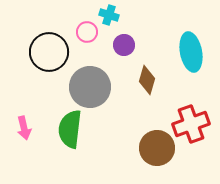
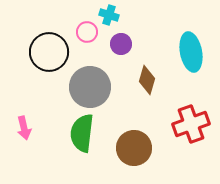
purple circle: moved 3 px left, 1 px up
green semicircle: moved 12 px right, 4 px down
brown circle: moved 23 px left
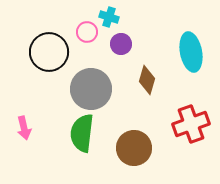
cyan cross: moved 2 px down
gray circle: moved 1 px right, 2 px down
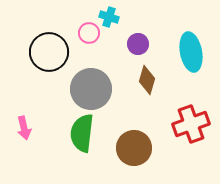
pink circle: moved 2 px right, 1 px down
purple circle: moved 17 px right
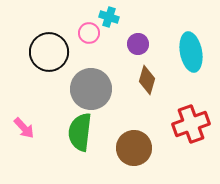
pink arrow: rotated 30 degrees counterclockwise
green semicircle: moved 2 px left, 1 px up
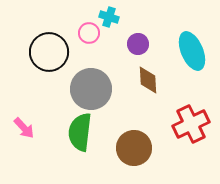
cyan ellipse: moved 1 px right, 1 px up; rotated 12 degrees counterclockwise
brown diamond: moved 1 px right; rotated 20 degrees counterclockwise
red cross: rotated 6 degrees counterclockwise
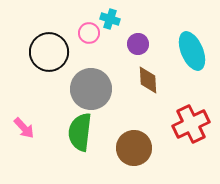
cyan cross: moved 1 px right, 2 px down
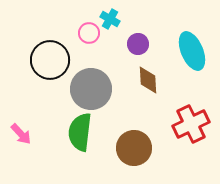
cyan cross: rotated 12 degrees clockwise
black circle: moved 1 px right, 8 px down
pink arrow: moved 3 px left, 6 px down
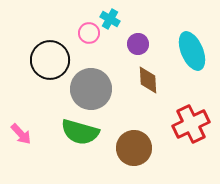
green semicircle: rotated 81 degrees counterclockwise
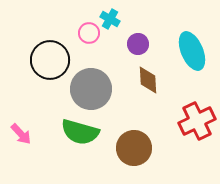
red cross: moved 6 px right, 3 px up
